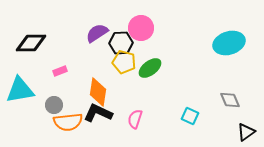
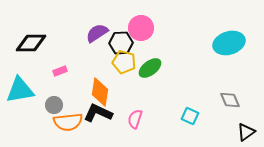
orange diamond: moved 2 px right
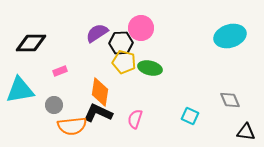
cyan ellipse: moved 1 px right, 7 px up
green ellipse: rotated 50 degrees clockwise
orange semicircle: moved 4 px right, 4 px down
black triangle: rotated 42 degrees clockwise
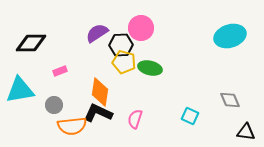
black hexagon: moved 2 px down
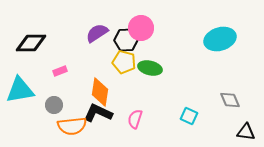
cyan ellipse: moved 10 px left, 3 px down
black hexagon: moved 5 px right, 5 px up
cyan square: moved 1 px left
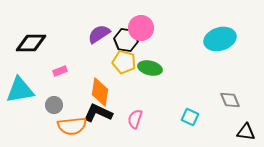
purple semicircle: moved 2 px right, 1 px down
black hexagon: rotated 10 degrees clockwise
cyan square: moved 1 px right, 1 px down
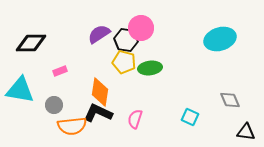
green ellipse: rotated 20 degrees counterclockwise
cyan triangle: rotated 20 degrees clockwise
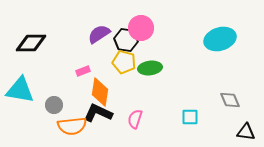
pink rectangle: moved 23 px right
cyan square: rotated 24 degrees counterclockwise
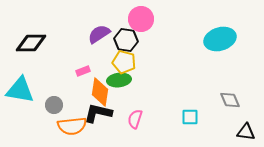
pink circle: moved 9 px up
green ellipse: moved 31 px left, 12 px down
black L-shape: rotated 12 degrees counterclockwise
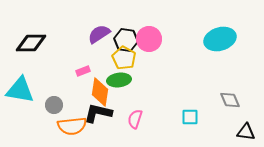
pink circle: moved 8 px right, 20 px down
yellow pentagon: moved 4 px up; rotated 15 degrees clockwise
